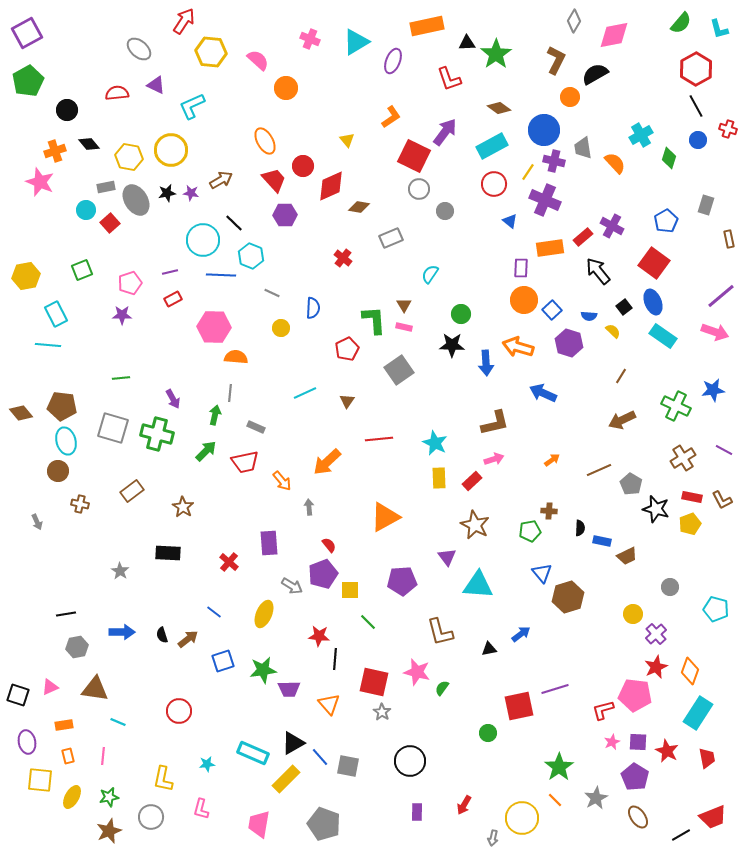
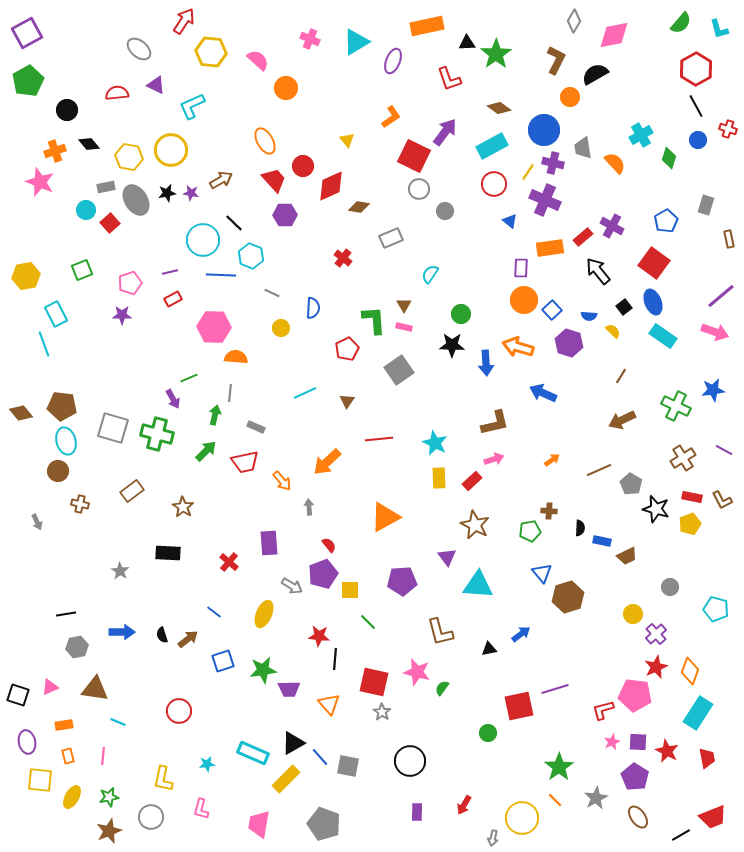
purple cross at (554, 161): moved 1 px left, 2 px down
cyan line at (48, 345): moved 4 px left, 1 px up; rotated 65 degrees clockwise
green line at (121, 378): moved 68 px right; rotated 18 degrees counterclockwise
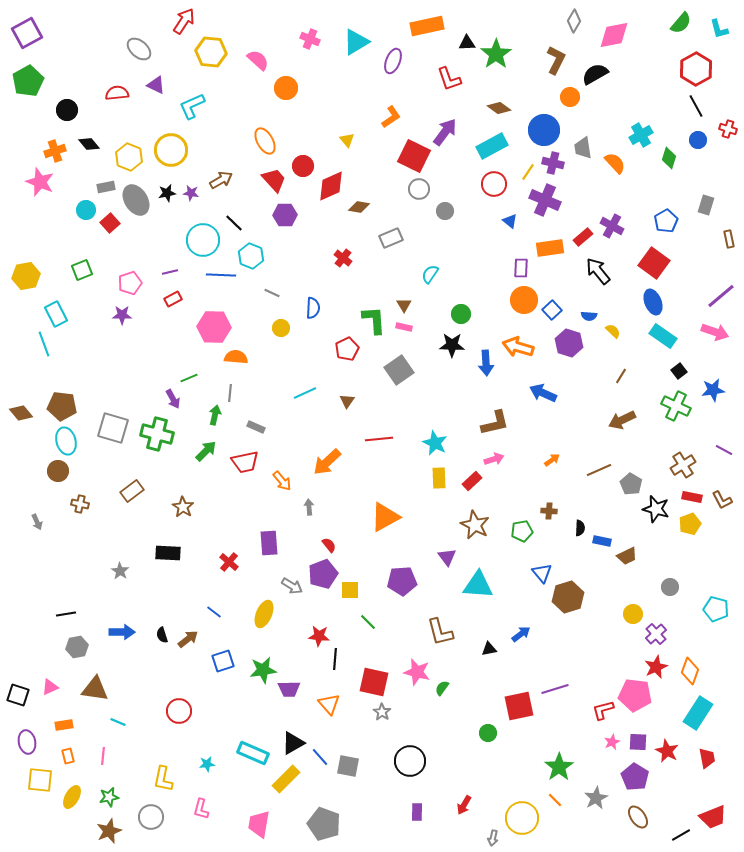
yellow hexagon at (129, 157): rotated 12 degrees clockwise
black square at (624, 307): moved 55 px right, 64 px down
brown cross at (683, 458): moved 7 px down
green pentagon at (530, 531): moved 8 px left
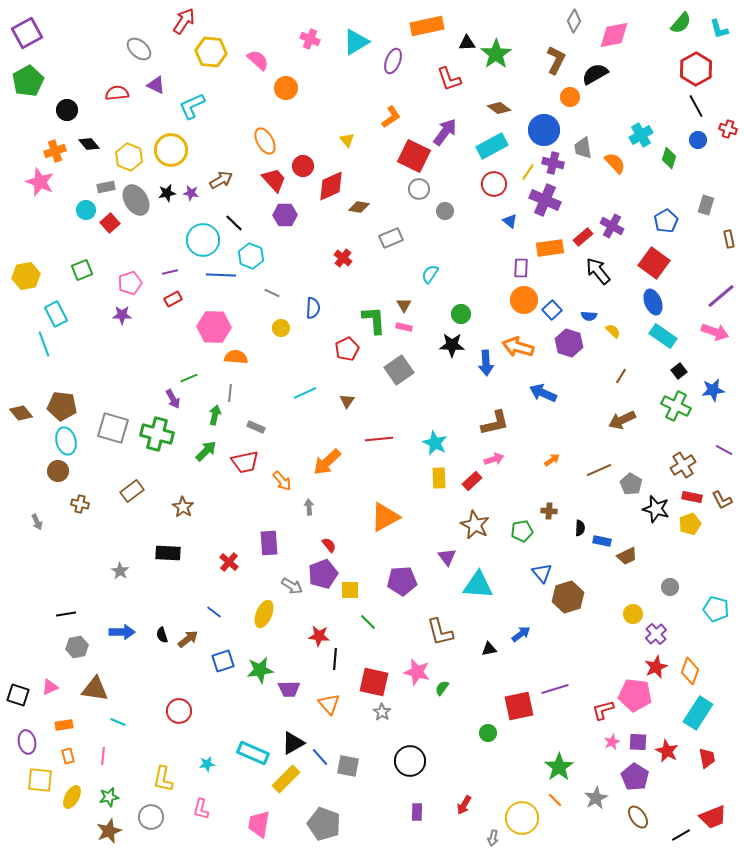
green star at (263, 670): moved 3 px left
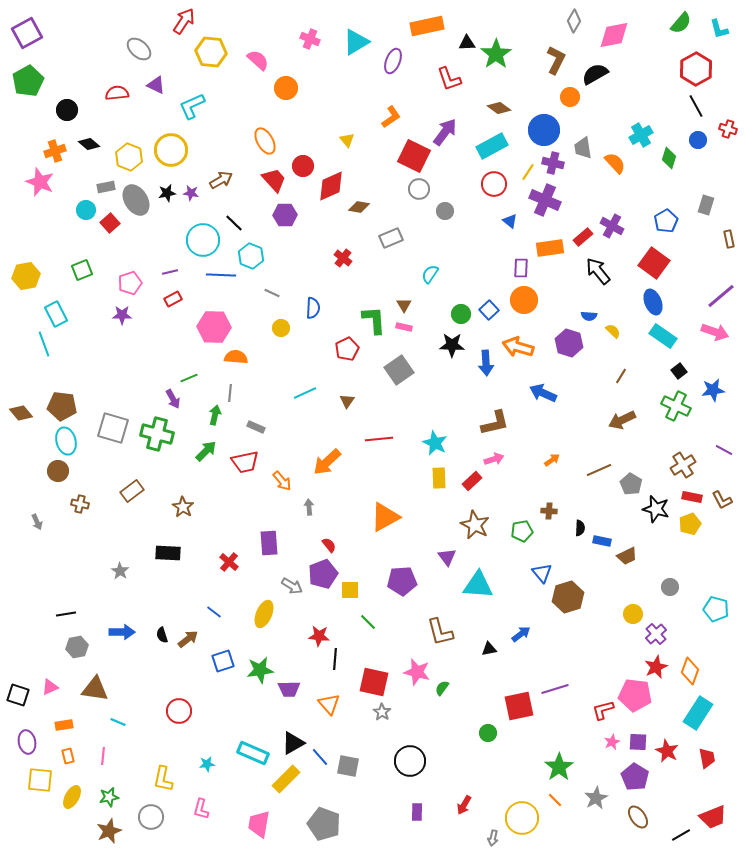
black diamond at (89, 144): rotated 10 degrees counterclockwise
blue square at (552, 310): moved 63 px left
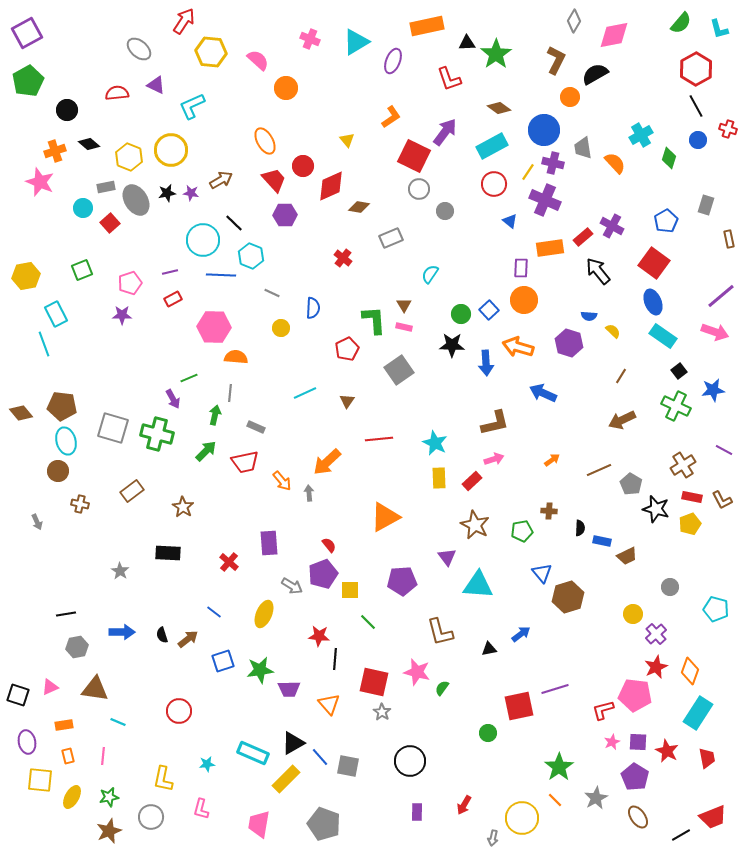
cyan circle at (86, 210): moved 3 px left, 2 px up
gray arrow at (309, 507): moved 14 px up
